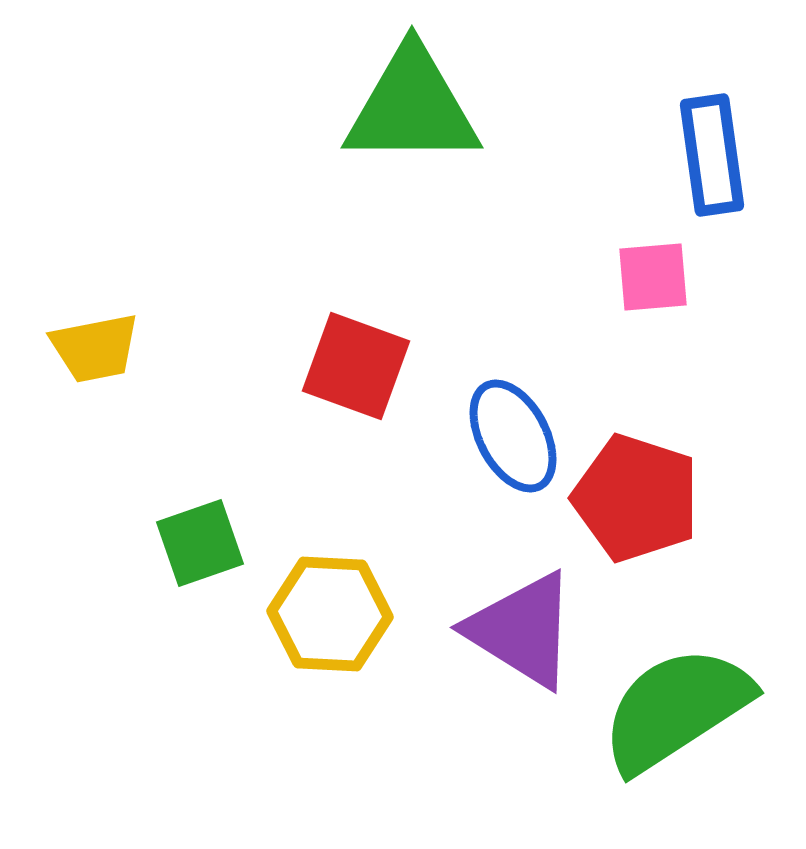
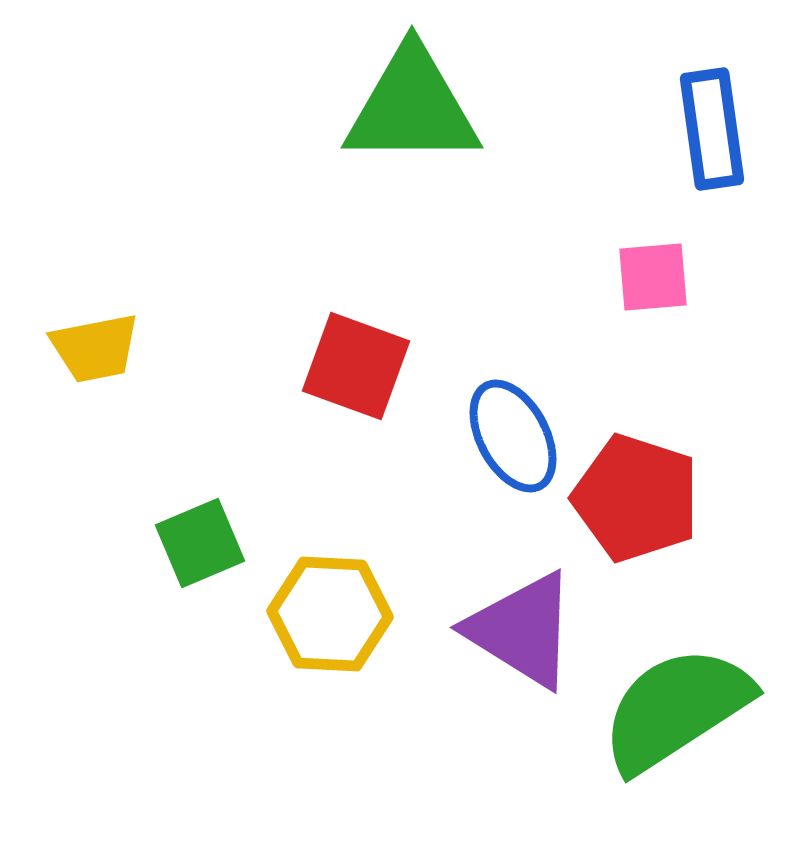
blue rectangle: moved 26 px up
green square: rotated 4 degrees counterclockwise
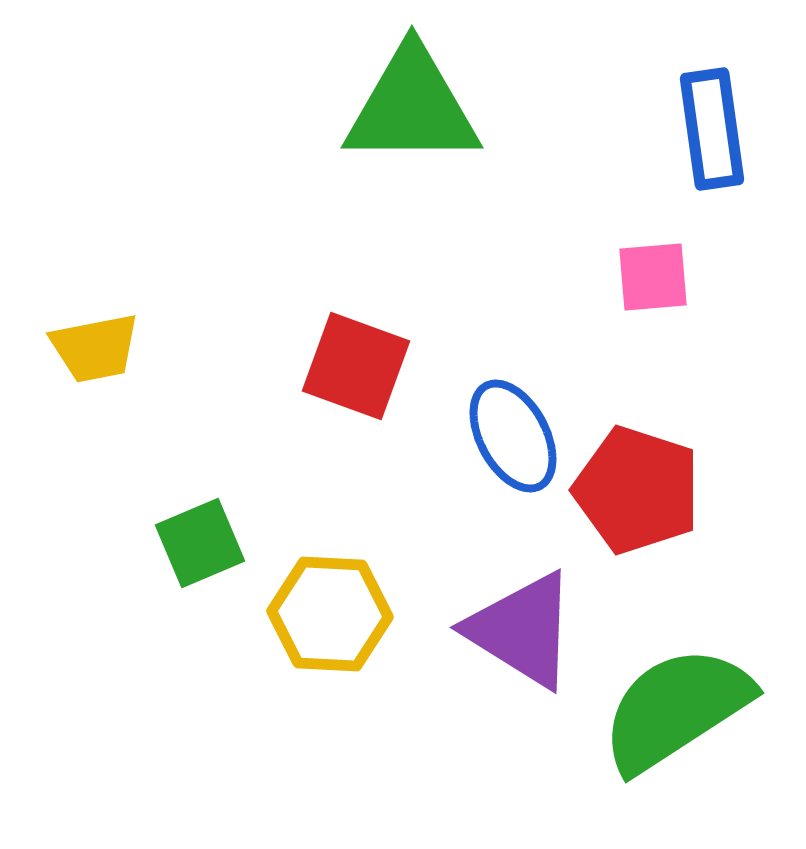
red pentagon: moved 1 px right, 8 px up
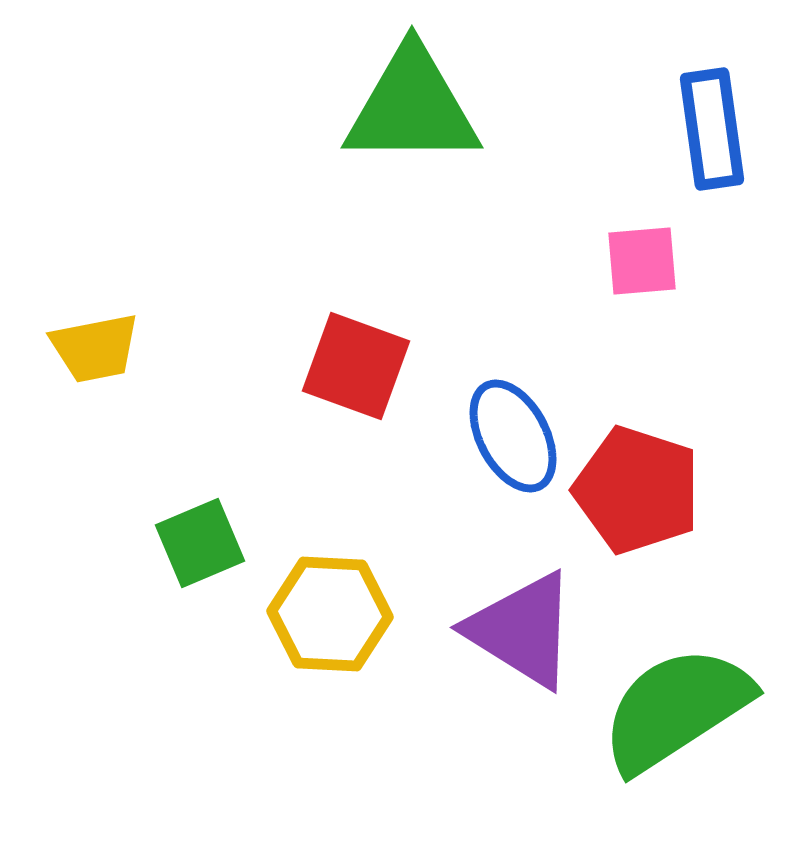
pink square: moved 11 px left, 16 px up
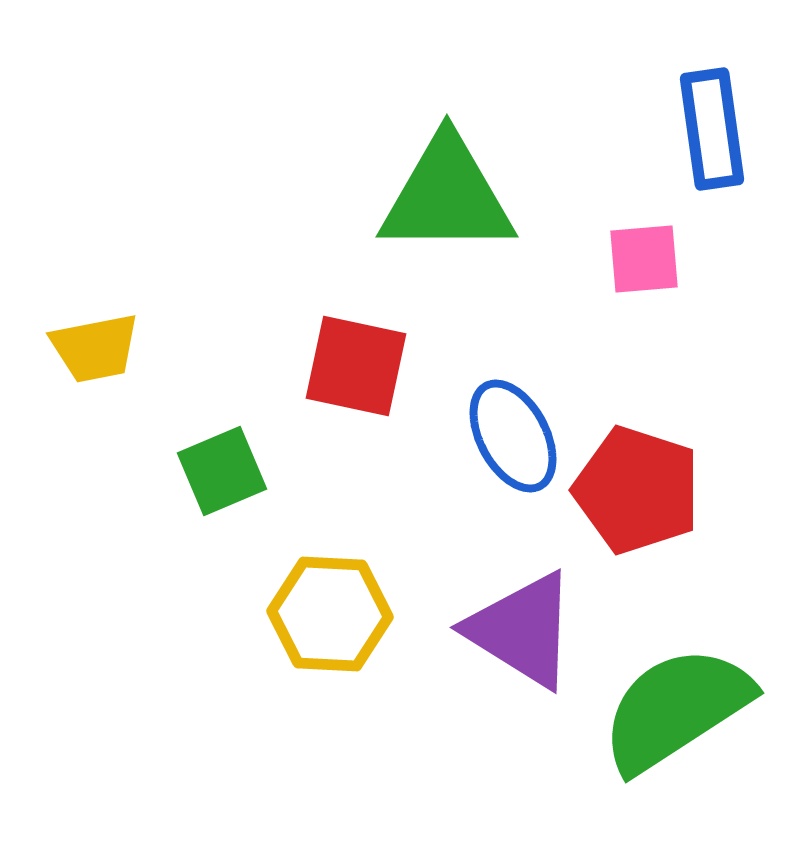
green triangle: moved 35 px right, 89 px down
pink square: moved 2 px right, 2 px up
red square: rotated 8 degrees counterclockwise
green square: moved 22 px right, 72 px up
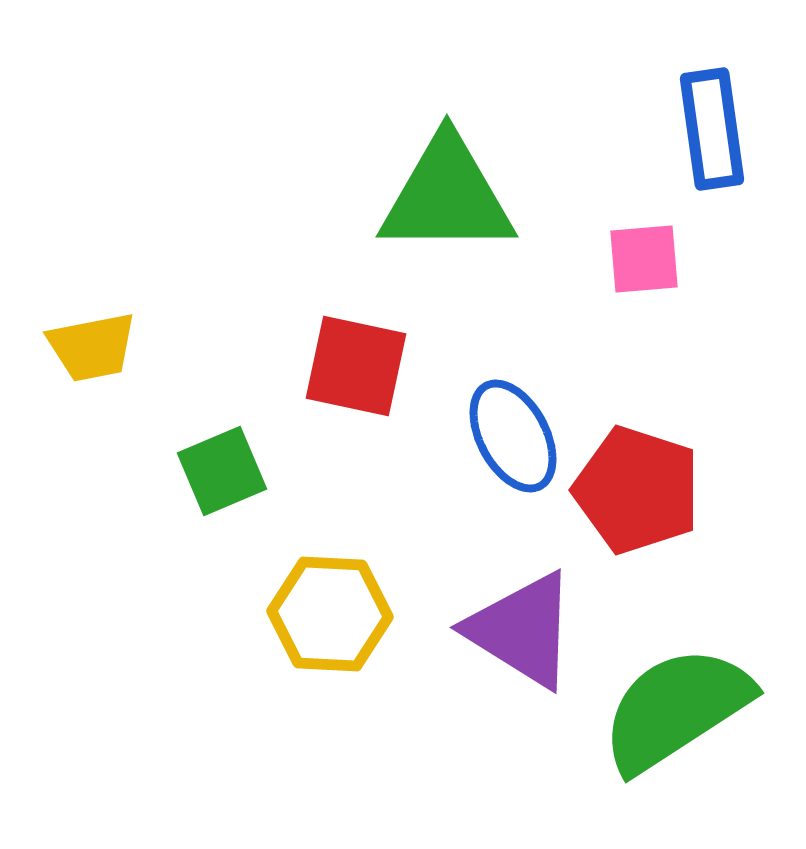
yellow trapezoid: moved 3 px left, 1 px up
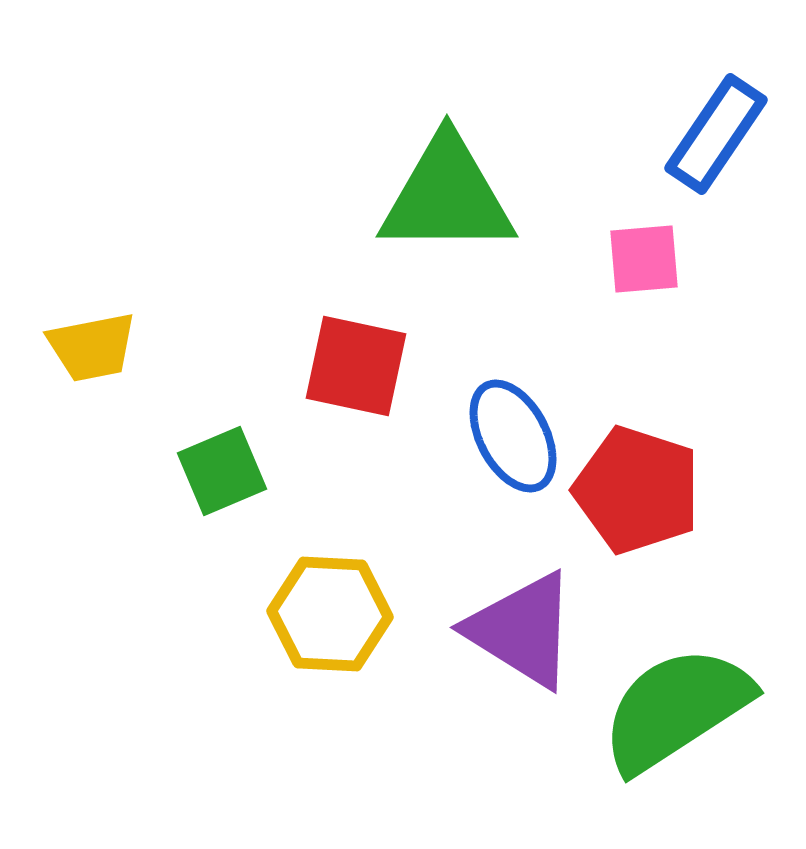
blue rectangle: moved 4 px right, 5 px down; rotated 42 degrees clockwise
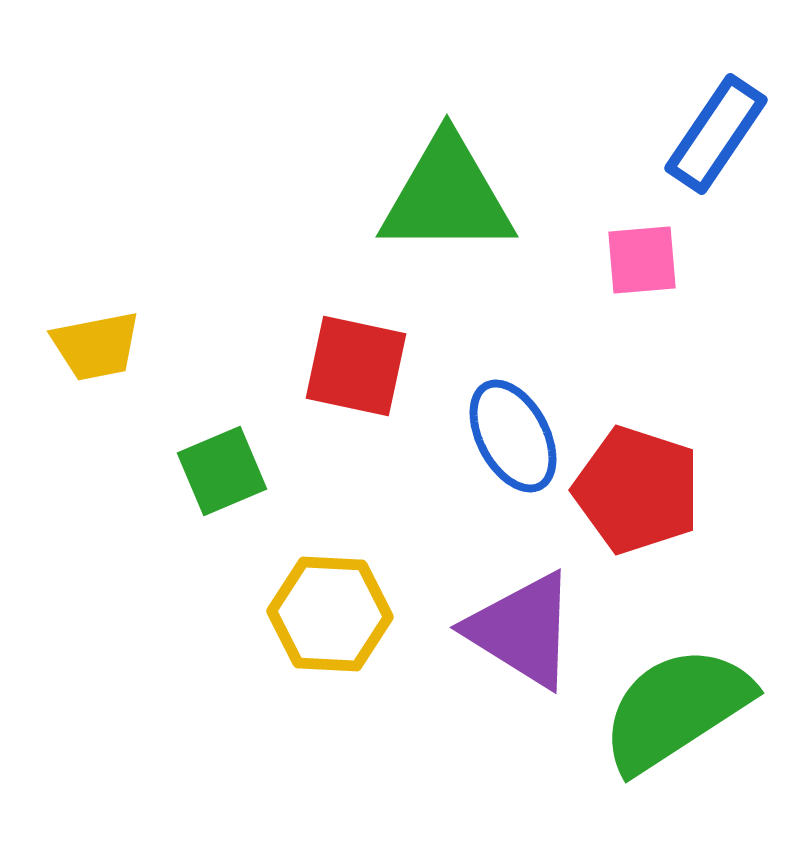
pink square: moved 2 px left, 1 px down
yellow trapezoid: moved 4 px right, 1 px up
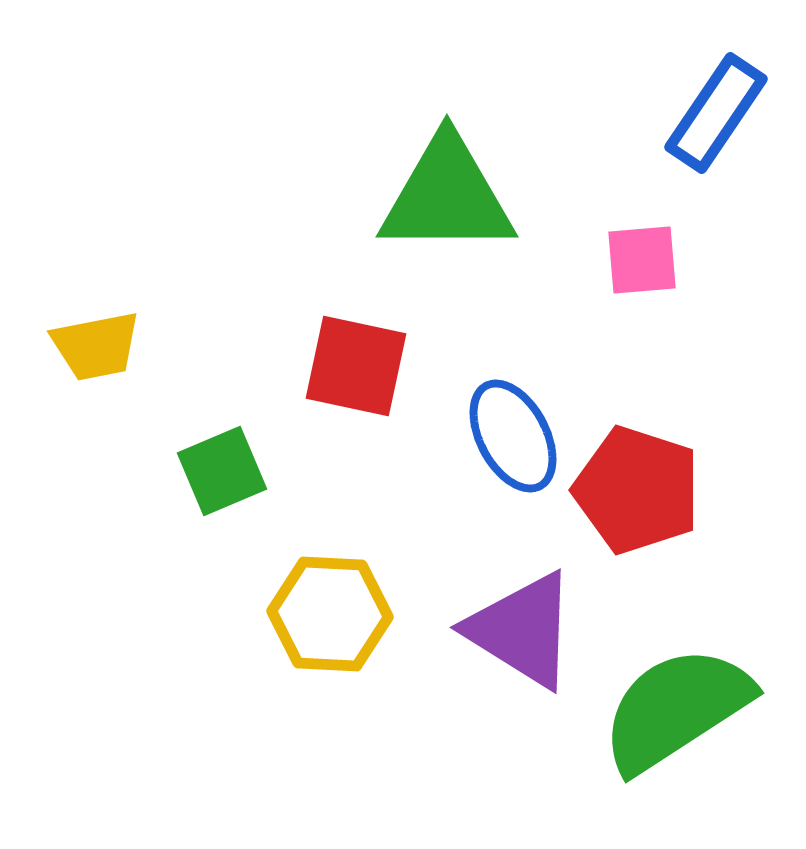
blue rectangle: moved 21 px up
